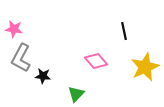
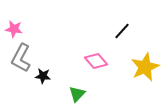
black line: moved 2 px left; rotated 54 degrees clockwise
green triangle: moved 1 px right
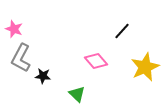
pink star: rotated 12 degrees clockwise
green triangle: rotated 30 degrees counterclockwise
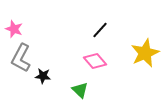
black line: moved 22 px left, 1 px up
pink diamond: moved 1 px left
yellow star: moved 14 px up
green triangle: moved 3 px right, 4 px up
